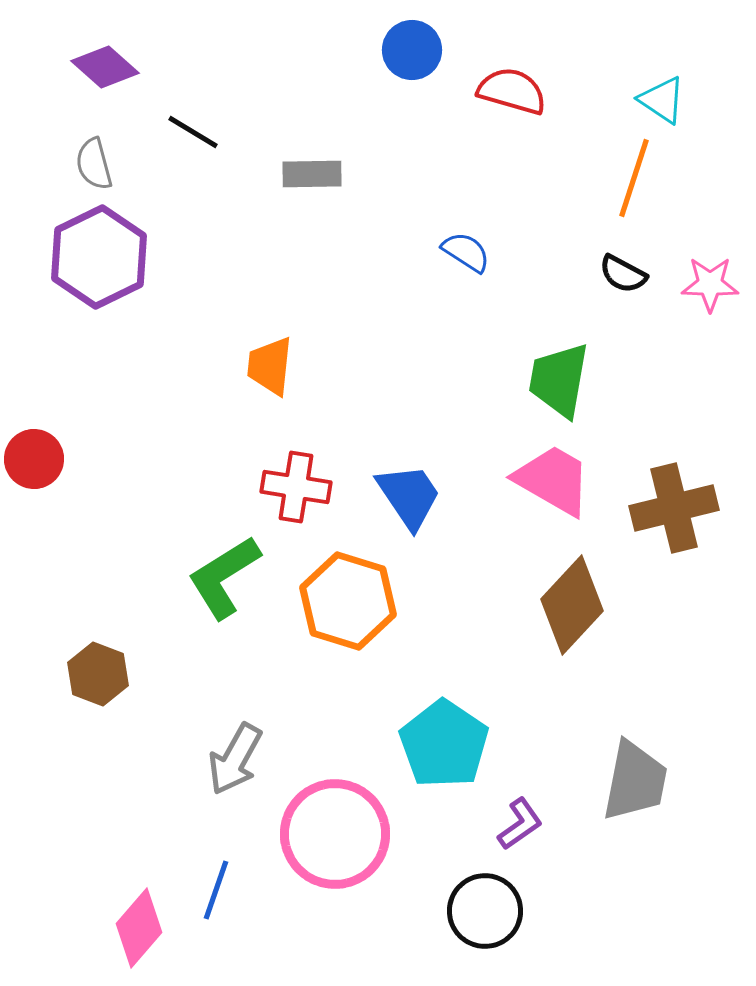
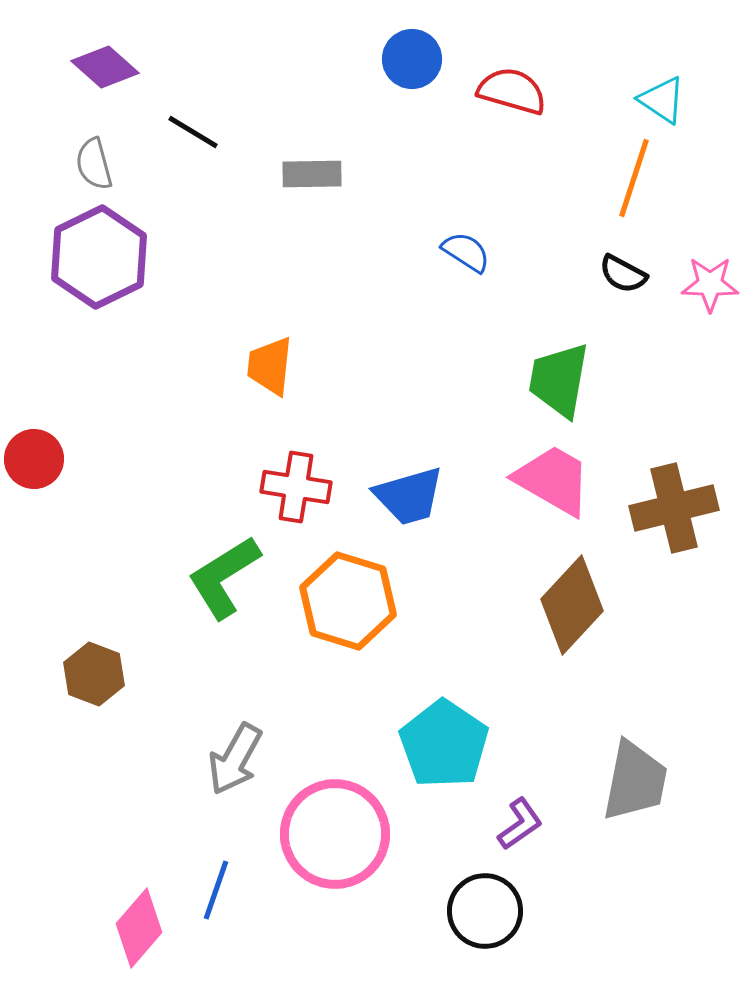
blue circle: moved 9 px down
blue trapezoid: rotated 108 degrees clockwise
brown hexagon: moved 4 px left
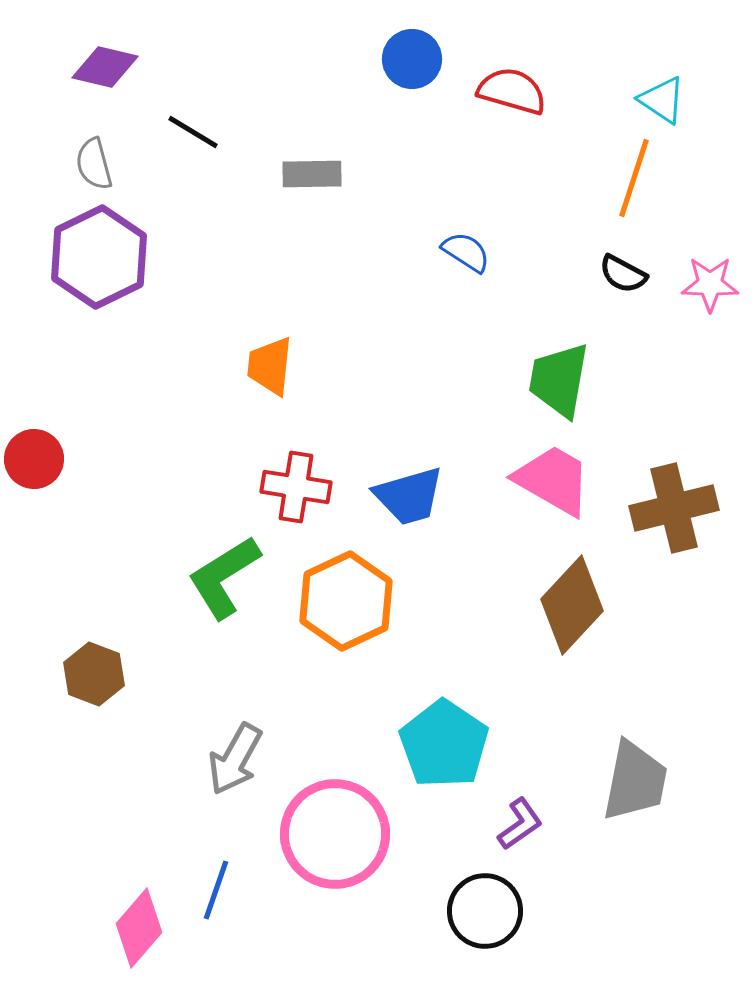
purple diamond: rotated 28 degrees counterclockwise
orange hexagon: moved 2 px left; rotated 18 degrees clockwise
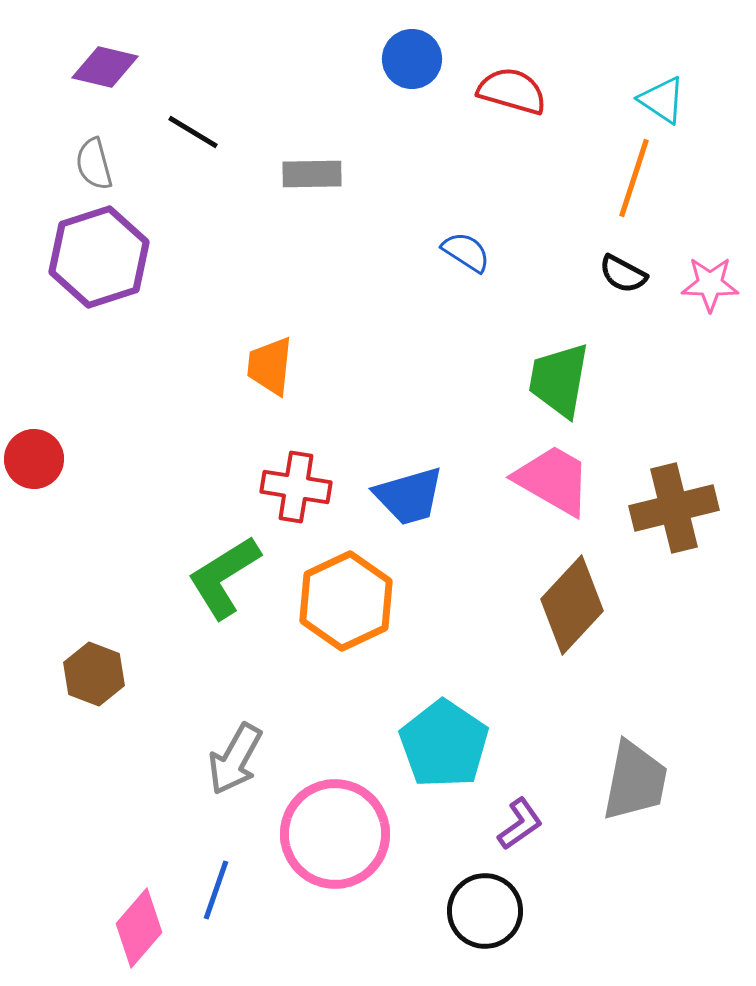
purple hexagon: rotated 8 degrees clockwise
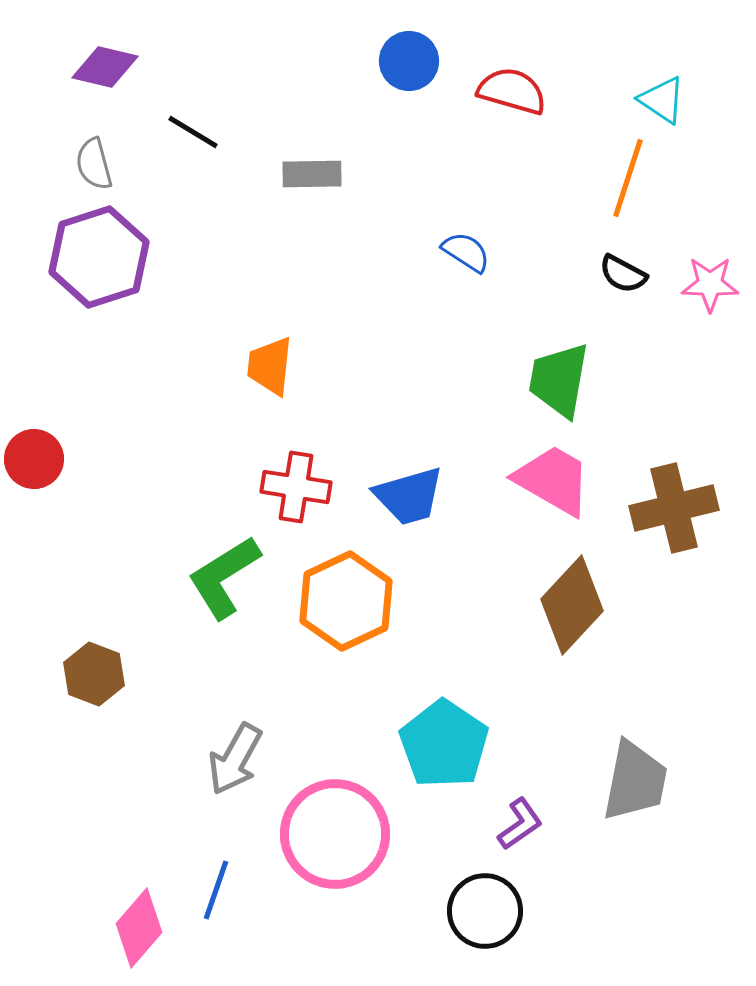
blue circle: moved 3 px left, 2 px down
orange line: moved 6 px left
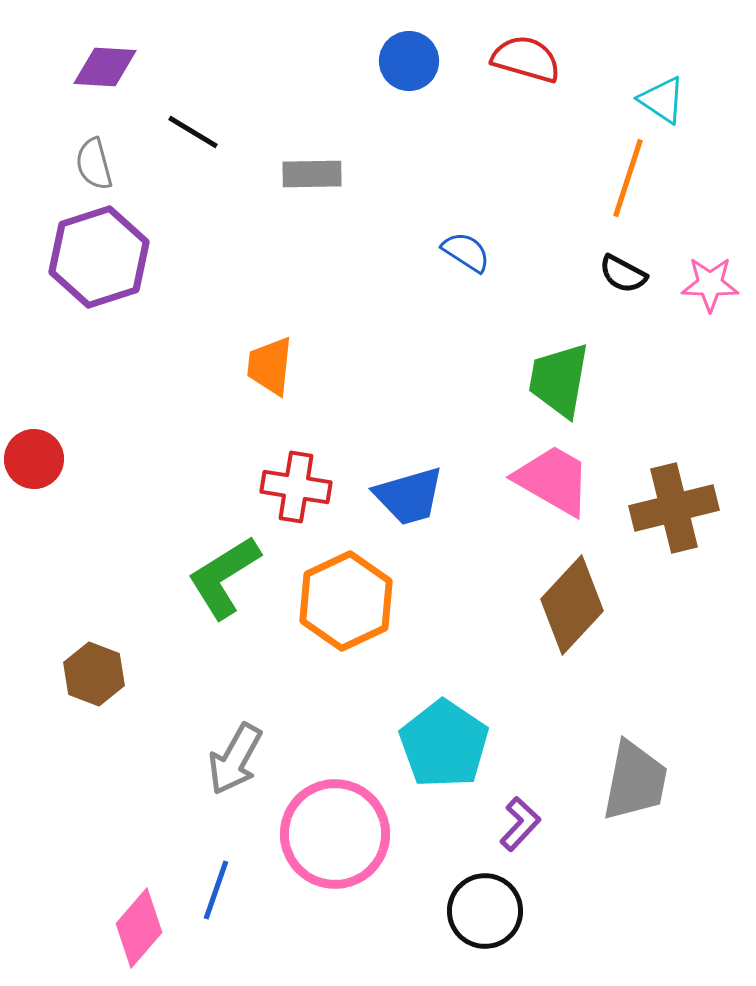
purple diamond: rotated 10 degrees counterclockwise
red semicircle: moved 14 px right, 32 px up
purple L-shape: rotated 12 degrees counterclockwise
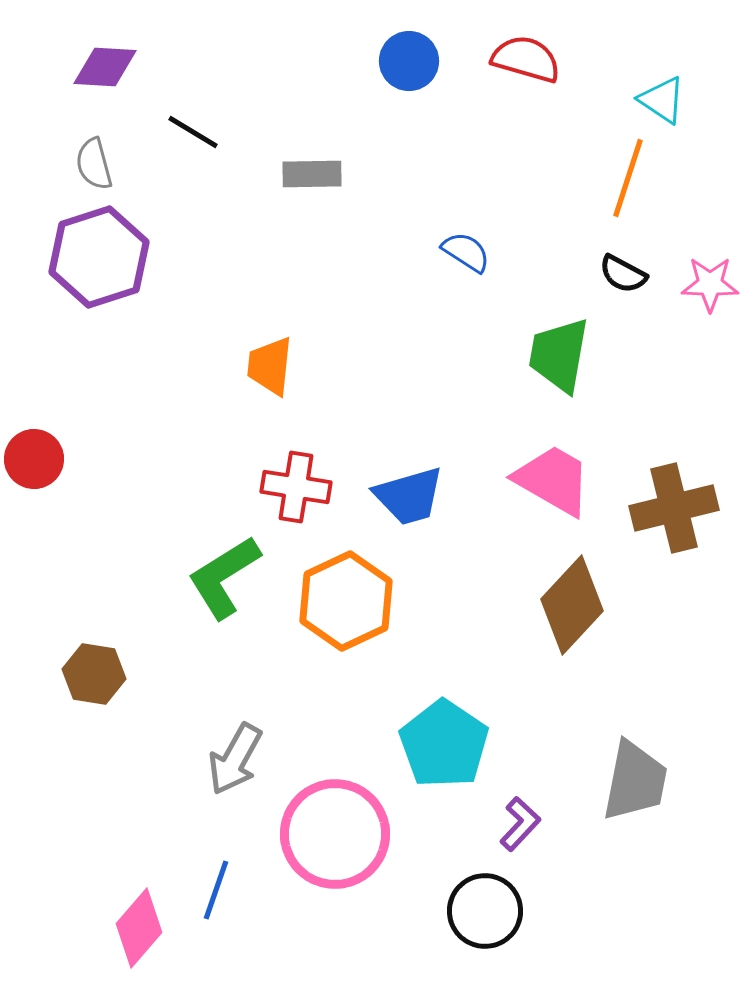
green trapezoid: moved 25 px up
brown hexagon: rotated 12 degrees counterclockwise
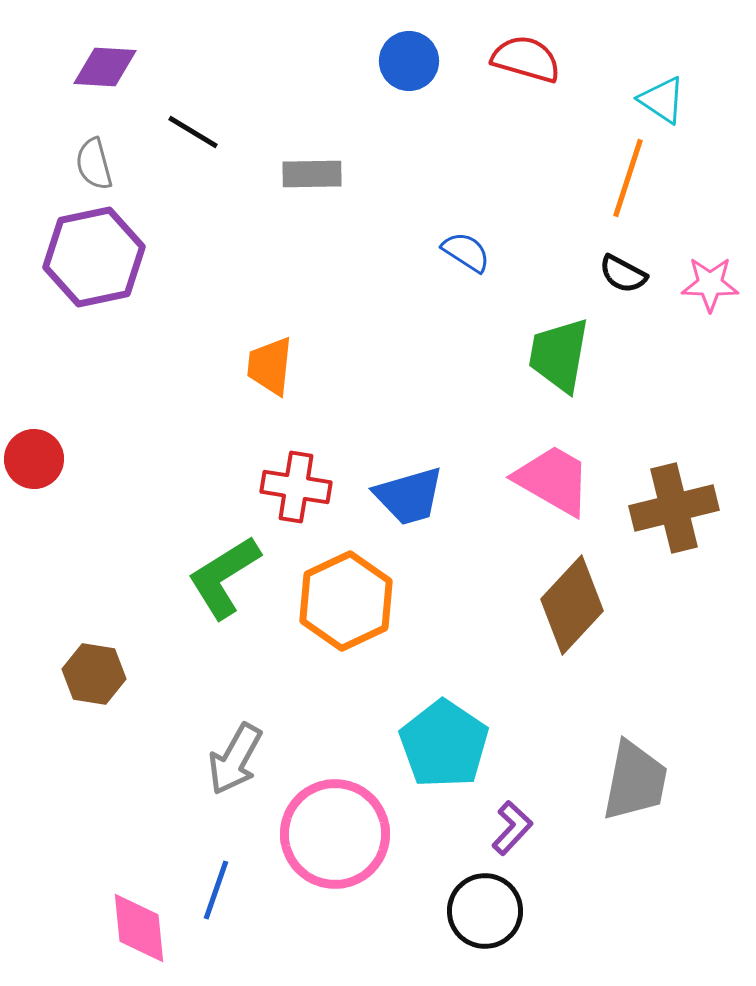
purple hexagon: moved 5 px left; rotated 6 degrees clockwise
purple L-shape: moved 8 px left, 4 px down
pink diamond: rotated 46 degrees counterclockwise
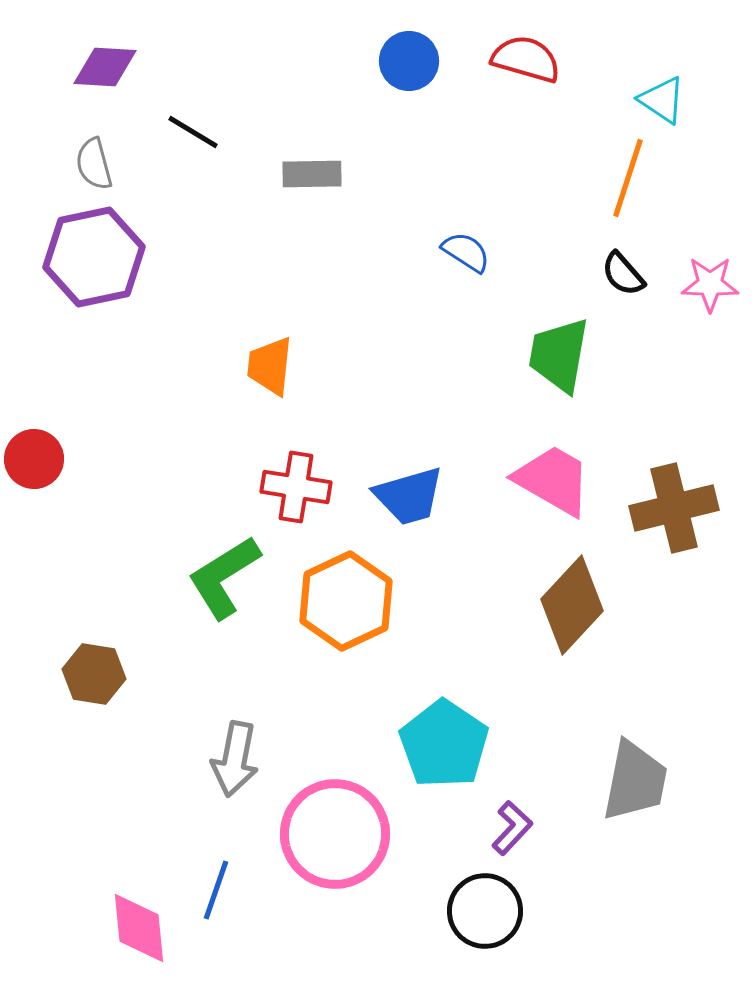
black semicircle: rotated 21 degrees clockwise
gray arrow: rotated 18 degrees counterclockwise
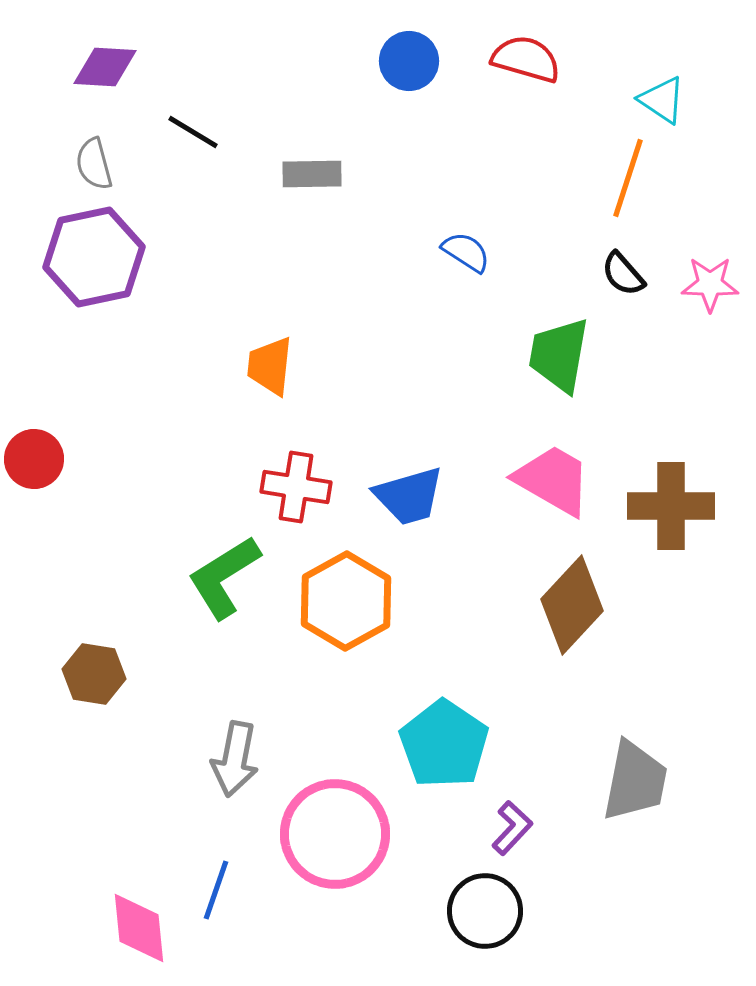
brown cross: moved 3 px left, 2 px up; rotated 14 degrees clockwise
orange hexagon: rotated 4 degrees counterclockwise
